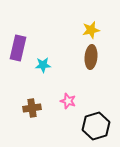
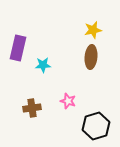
yellow star: moved 2 px right
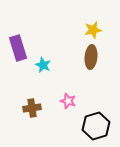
purple rectangle: rotated 30 degrees counterclockwise
cyan star: rotated 28 degrees clockwise
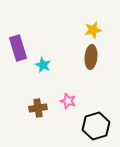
brown cross: moved 6 px right
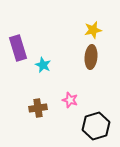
pink star: moved 2 px right, 1 px up
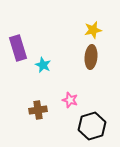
brown cross: moved 2 px down
black hexagon: moved 4 px left
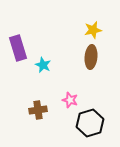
black hexagon: moved 2 px left, 3 px up
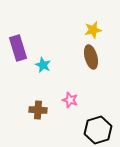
brown ellipse: rotated 20 degrees counterclockwise
brown cross: rotated 12 degrees clockwise
black hexagon: moved 8 px right, 7 px down
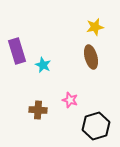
yellow star: moved 2 px right, 3 px up
purple rectangle: moved 1 px left, 3 px down
black hexagon: moved 2 px left, 4 px up
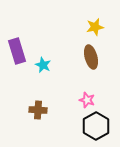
pink star: moved 17 px right
black hexagon: rotated 12 degrees counterclockwise
